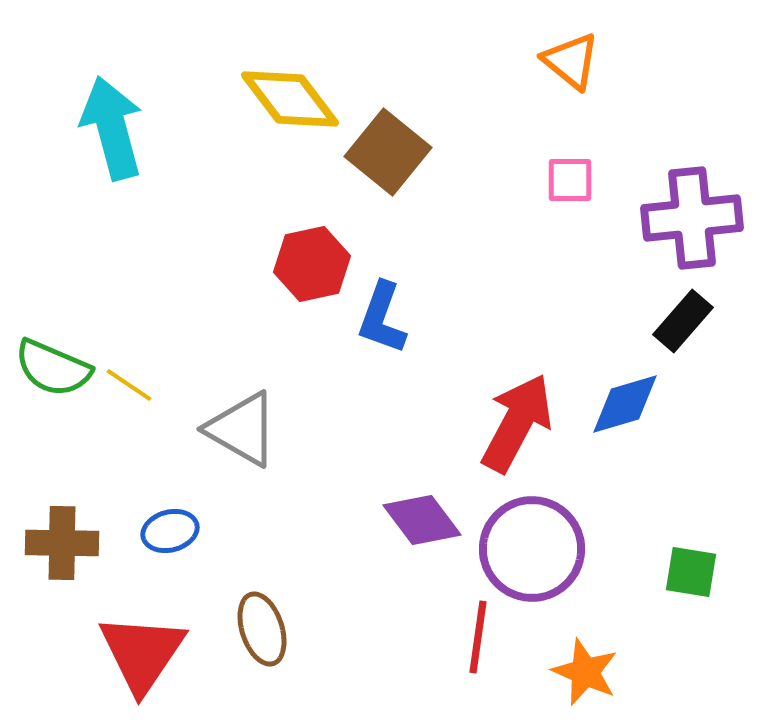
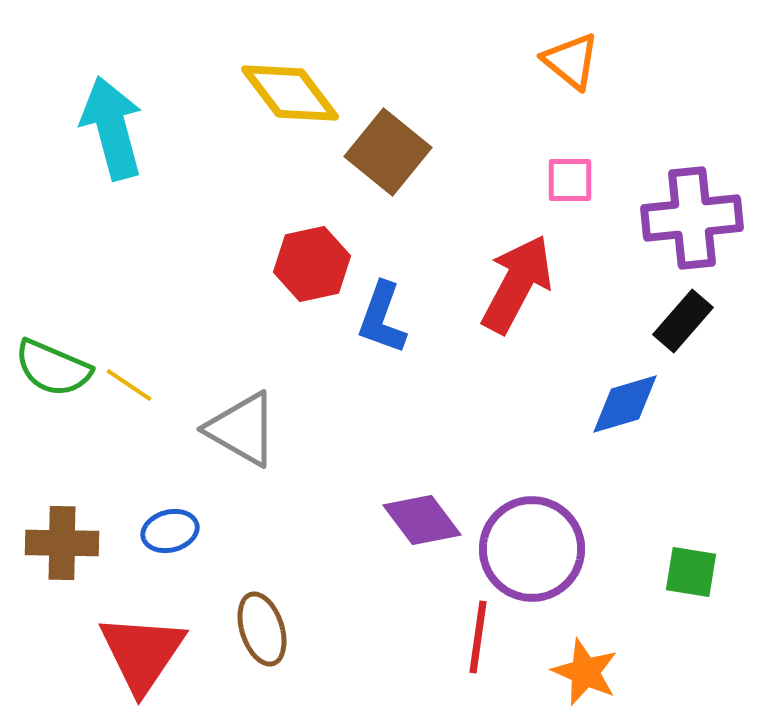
yellow diamond: moved 6 px up
red arrow: moved 139 px up
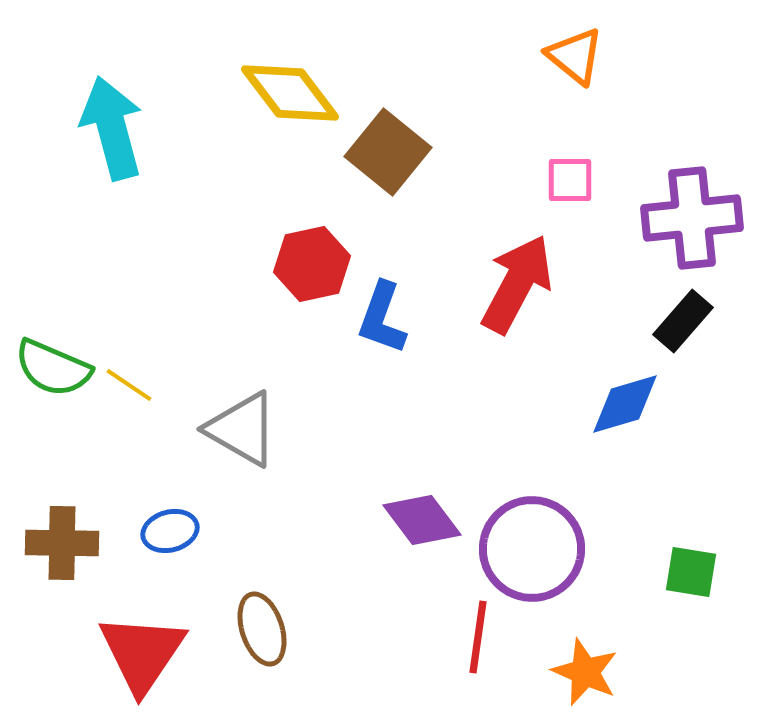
orange triangle: moved 4 px right, 5 px up
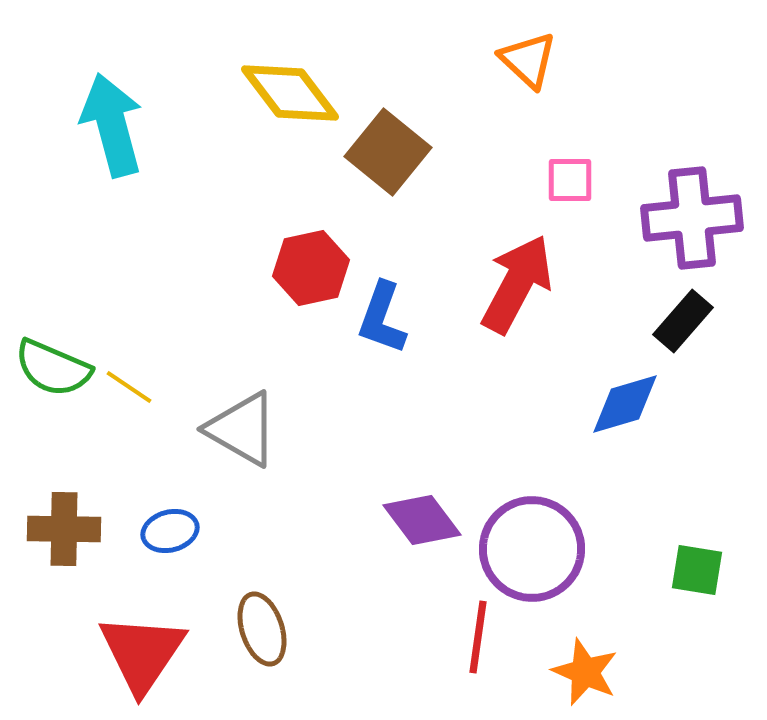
orange triangle: moved 47 px left, 4 px down; rotated 4 degrees clockwise
cyan arrow: moved 3 px up
red hexagon: moved 1 px left, 4 px down
yellow line: moved 2 px down
brown cross: moved 2 px right, 14 px up
green square: moved 6 px right, 2 px up
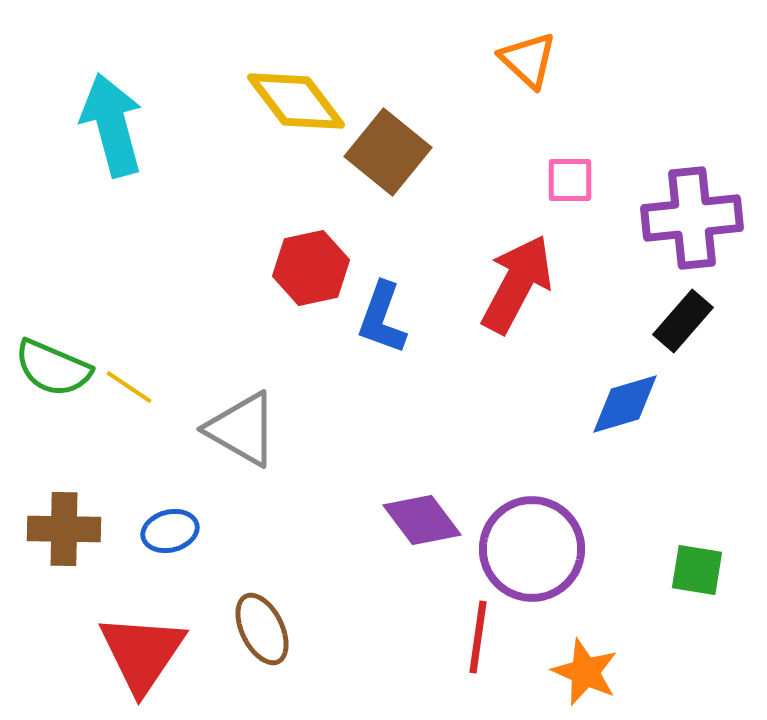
yellow diamond: moved 6 px right, 8 px down
brown ellipse: rotated 8 degrees counterclockwise
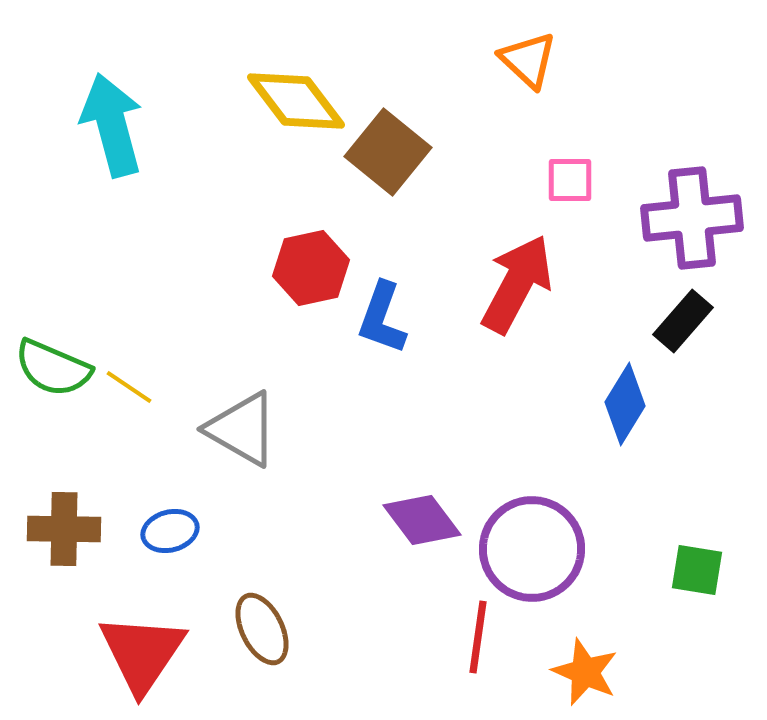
blue diamond: rotated 42 degrees counterclockwise
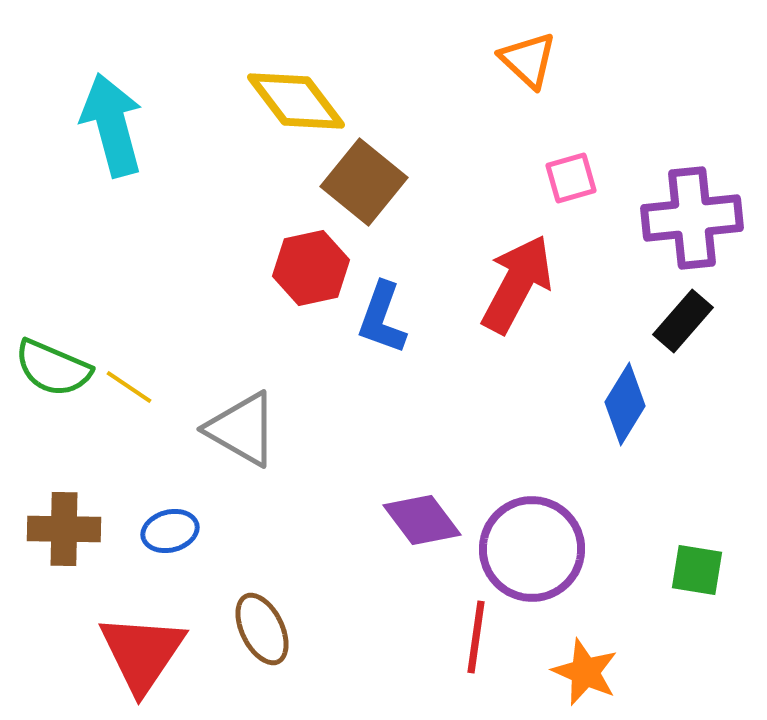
brown square: moved 24 px left, 30 px down
pink square: moved 1 px right, 2 px up; rotated 16 degrees counterclockwise
red line: moved 2 px left
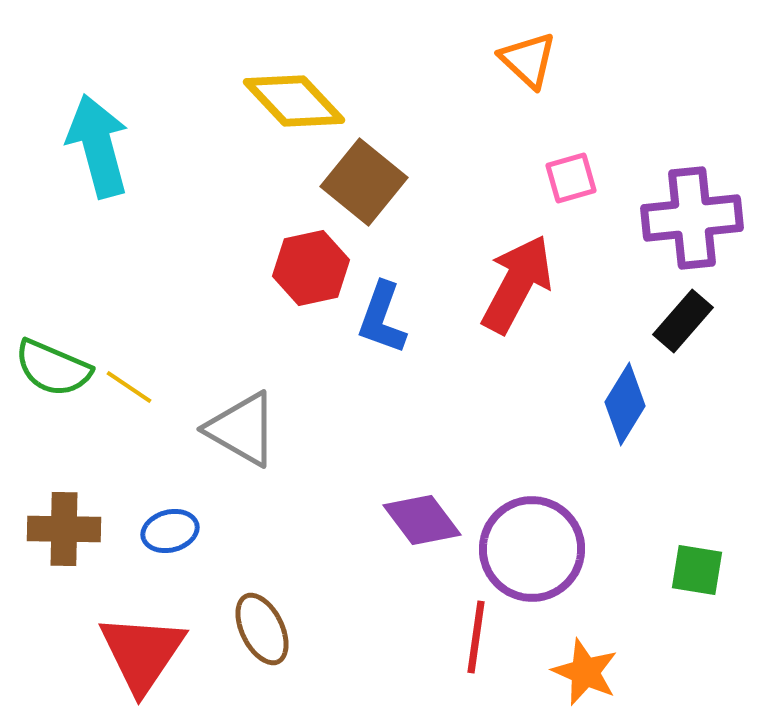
yellow diamond: moved 2 px left; rotated 6 degrees counterclockwise
cyan arrow: moved 14 px left, 21 px down
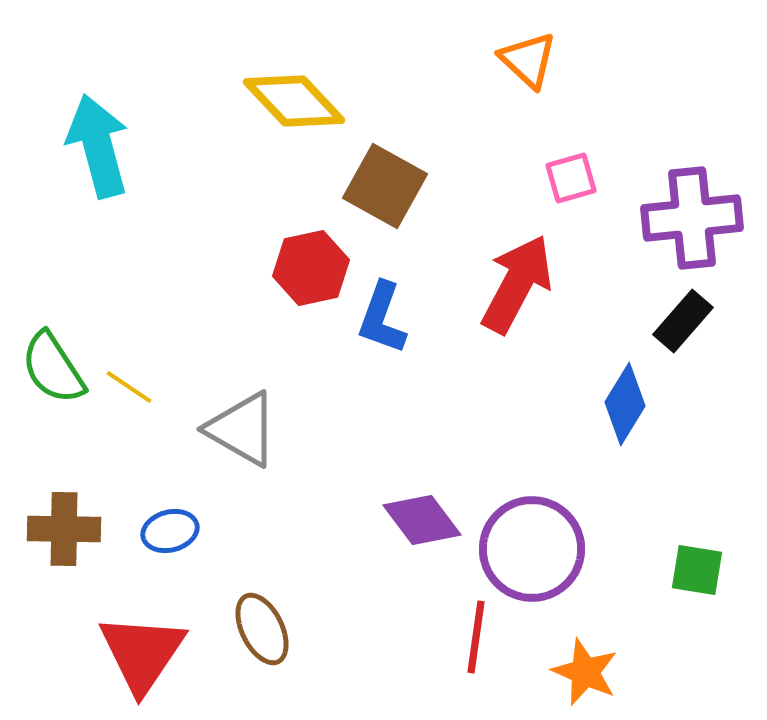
brown square: moved 21 px right, 4 px down; rotated 10 degrees counterclockwise
green semicircle: rotated 34 degrees clockwise
